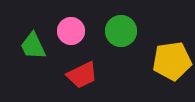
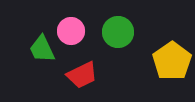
green circle: moved 3 px left, 1 px down
green trapezoid: moved 9 px right, 3 px down
yellow pentagon: rotated 27 degrees counterclockwise
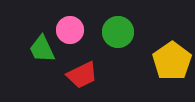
pink circle: moved 1 px left, 1 px up
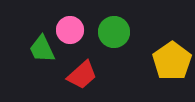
green circle: moved 4 px left
red trapezoid: rotated 16 degrees counterclockwise
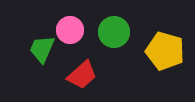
green trapezoid: rotated 48 degrees clockwise
yellow pentagon: moved 7 px left, 10 px up; rotated 21 degrees counterclockwise
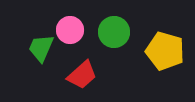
green trapezoid: moved 1 px left, 1 px up
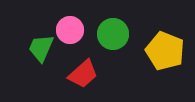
green circle: moved 1 px left, 2 px down
yellow pentagon: rotated 6 degrees clockwise
red trapezoid: moved 1 px right, 1 px up
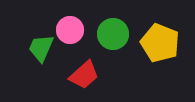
yellow pentagon: moved 5 px left, 8 px up
red trapezoid: moved 1 px right, 1 px down
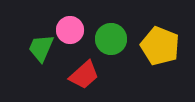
green circle: moved 2 px left, 5 px down
yellow pentagon: moved 3 px down
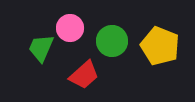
pink circle: moved 2 px up
green circle: moved 1 px right, 2 px down
